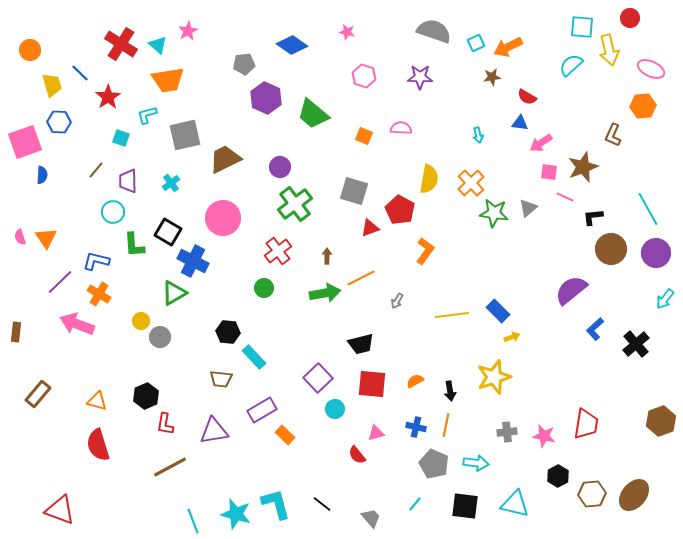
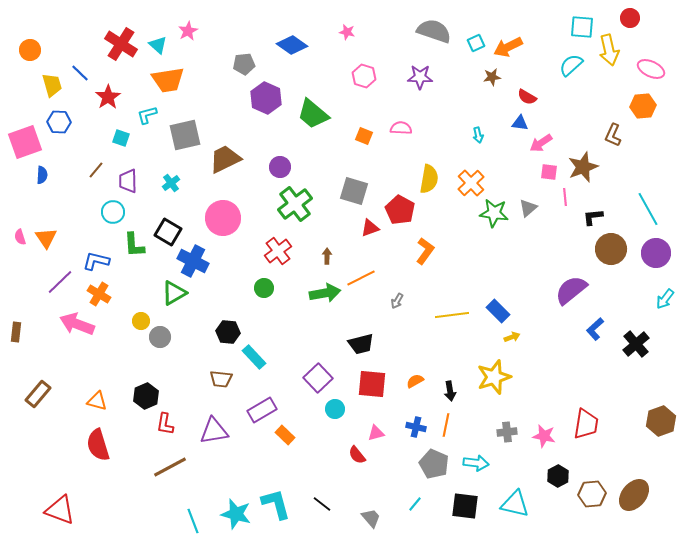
pink line at (565, 197): rotated 60 degrees clockwise
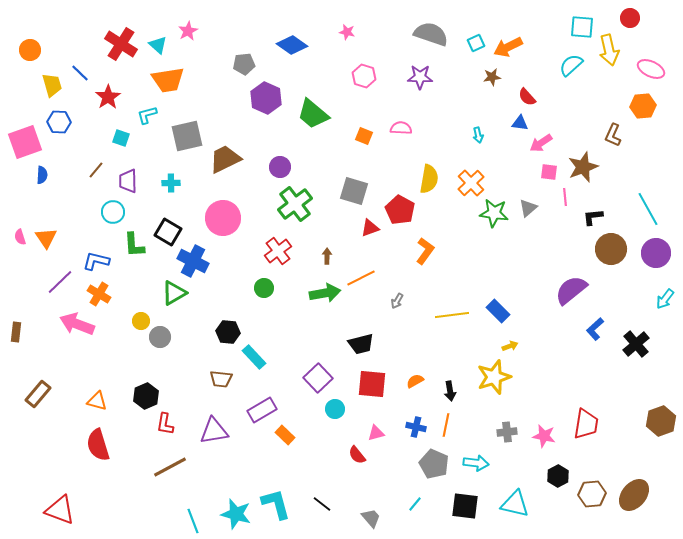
gray semicircle at (434, 31): moved 3 px left, 3 px down
red semicircle at (527, 97): rotated 18 degrees clockwise
gray square at (185, 135): moved 2 px right, 1 px down
cyan cross at (171, 183): rotated 36 degrees clockwise
yellow arrow at (512, 337): moved 2 px left, 9 px down
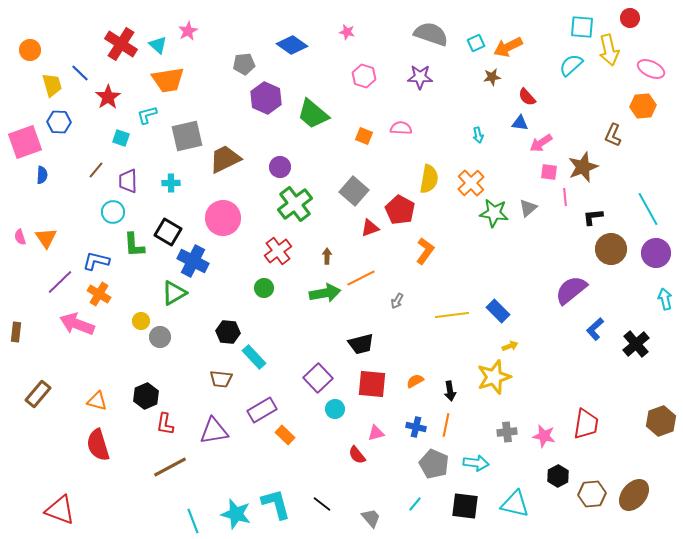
gray square at (354, 191): rotated 24 degrees clockwise
cyan arrow at (665, 299): rotated 130 degrees clockwise
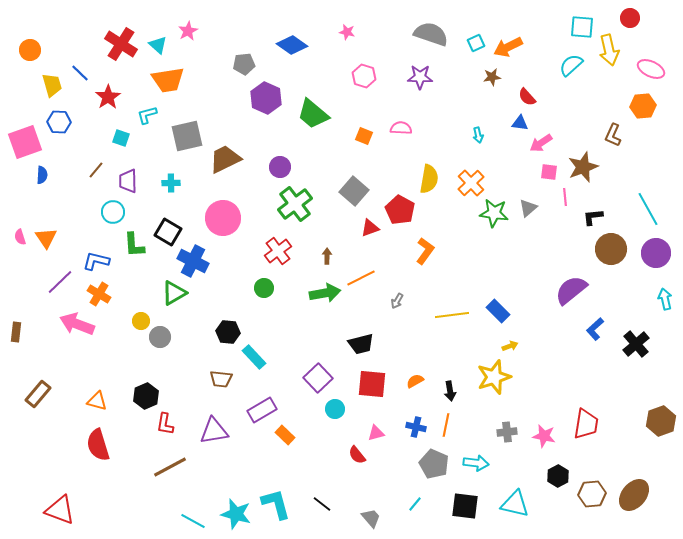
cyan line at (193, 521): rotated 40 degrees counterclockwise
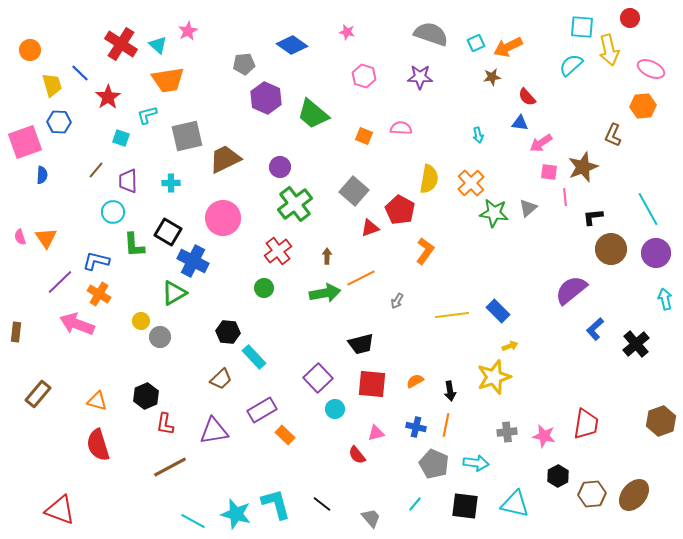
brown trapezoid at (221, 379): rotated 50 degrees counterclockwise
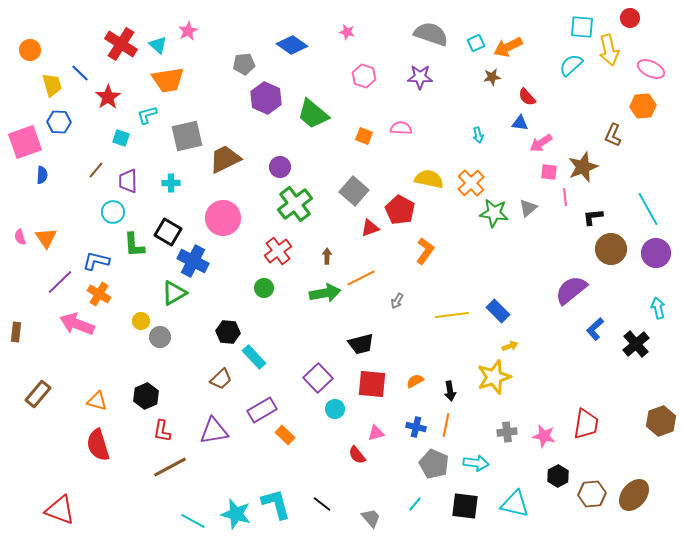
yellow semicircle at (429, 179): rotated 88 degrees counterclockwise
cyan arrow at (665, 299): moved 7 px left, 9 px down
red L-shape at (165, 424): moved 3 px left, 7 px down
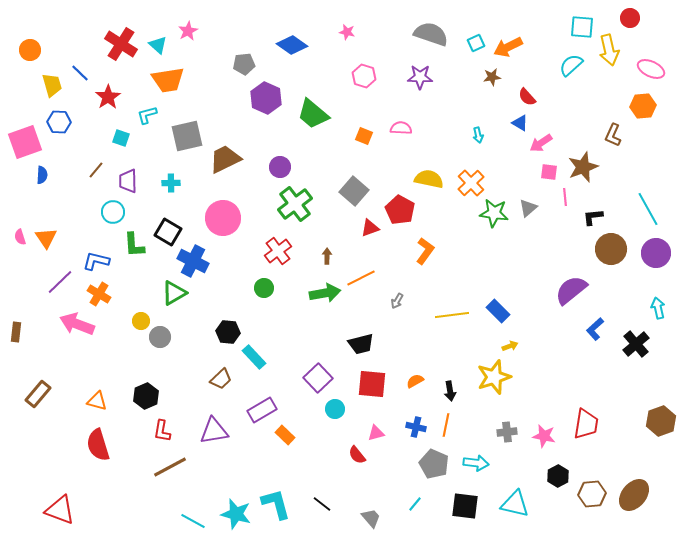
blue triangle at (520, 123): rotated 24 degrees clockwise
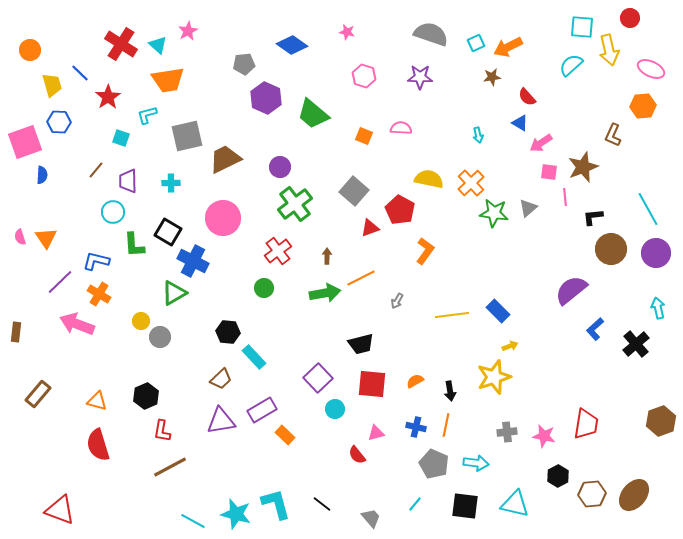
purple triangle at (214, 431): moved 7 px right, 10 px up
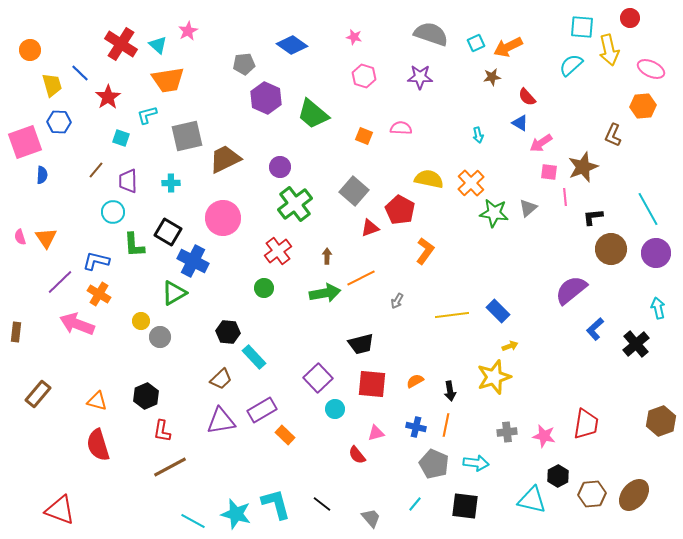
pink star at (347, 32): moved 7 px right, 5 px down
cyan triangle at (515, 504): moved 17 px right, 4 px up
